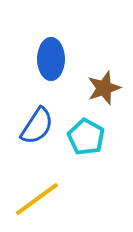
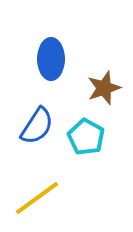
yellow line: moved 1 px up
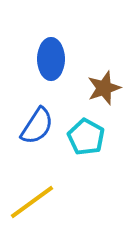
yellow line: moved 5 px left, 4 px down
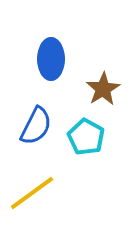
brown star: moved 1 px left, 1 px down; rotated 12 degrees counterclockwise
blue semicircle: moved 1 px left; rotated 6 degrees counterclockwise
yellow line: moved 9 px up
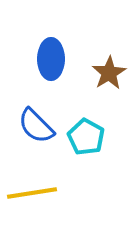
brown star: moved 6 px right, 16 px up
blue semicircle: rotated 108 degrees clockwise
yellow line: rotated 27 degrees clockwise
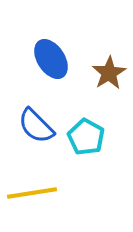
blue ellipse: rotated 33 degrees counterclockwise
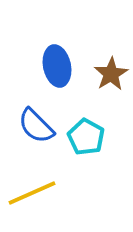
blue ellipse: moved 6 px right, 7 px down; rotated 21 degrees clockwise
brown star: moved 2 px right, 1 px down
yellow line: rotated 15 degrees counterclockwise
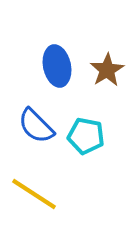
brown star: moved 4 px left, 4 px up
cyan pentagon: moved 1 px up; rotated 18 degrees counterclockwise
yellow line: moved 2 px right, 1 px down; rotated 57 degrees clockwise
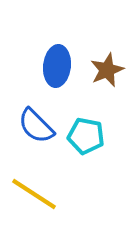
blue ellipse: rotated 18 degrees clockwise
brown star: rotated 8 degrees clockwise
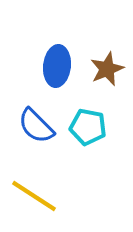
brown star: moved 1 px up
cyan pentagon: moved 2 px right, 9 px up
yellow line: moved 2 px down
